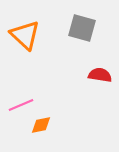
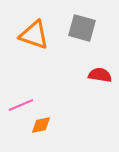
orange triangle: moved 9 px right; rotated 24 degrees counterclockwise
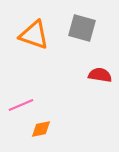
orange diamond: moved 4 px down
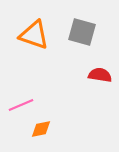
gray square: moved 4 px down
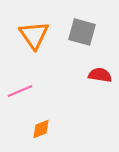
orange triangle: rotated 36 degrees clockwise
pink line: moved 1 px left, 14 px up
orange diamond: rotated 10 degrees counterclockwise
